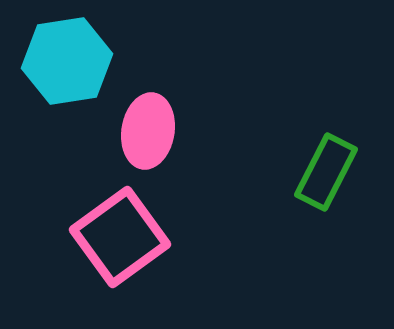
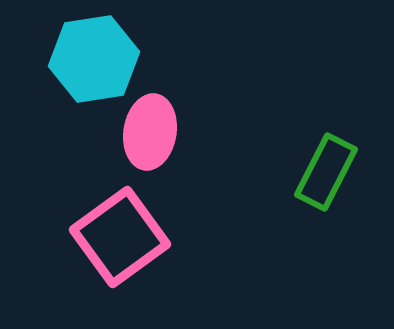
cyan hexagon: moved 27 px right, 2 px up
pink ellipse: moved 2 px right, 1 px down
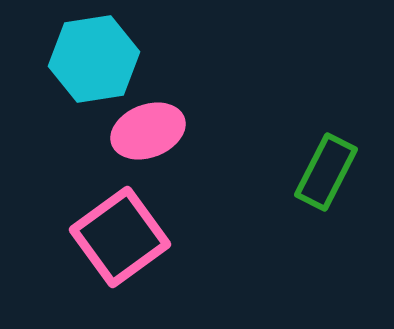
pink ellipse: moved 2 px left, 1 px up; rotated 60 degrees clockwise
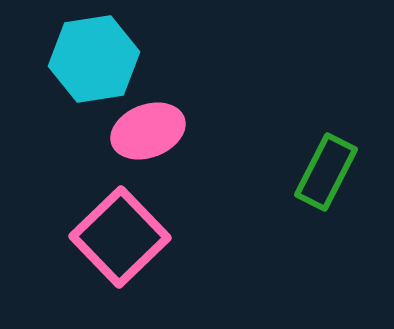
pink square: rotated 8 degrees counterclockwise
